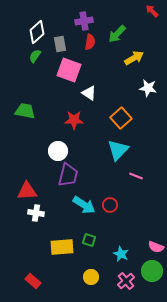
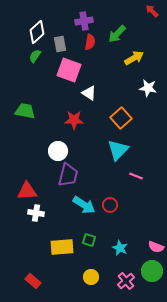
cyan star: moved 1 px left, 6 px up
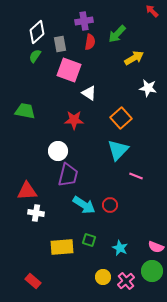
yellow circle: moved 12 px right
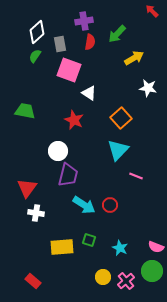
red star: rotated 24 degrees clockwise
red triangle: moved 3 px up; rotated 50 degrees counterclockwise
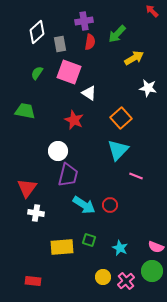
green semicircle: moved 2 px right, 17 px down
pink square: moved 2 px down
red rectangle: rotated 35 degrees counterclockwise
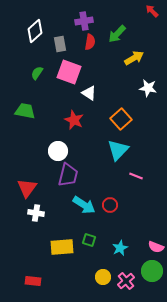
white diamond: moved 2 px left, 1 px up
orange square: moved 1 px down
cyan star: rotated 21 degrees clockwise
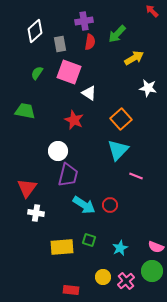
red rectangle: moved 38 px right, 9 px down
